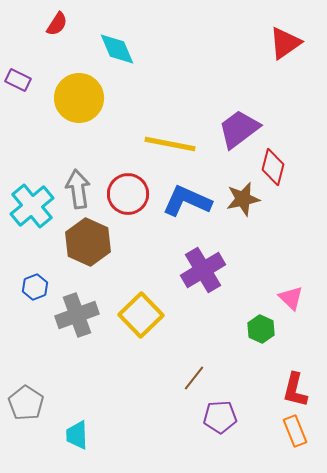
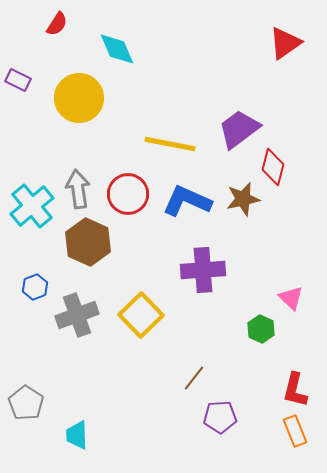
purple cross: rotated 27 degrees clockwise
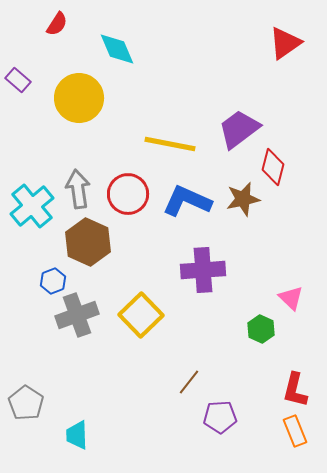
purple rectangle: rotated 15 degrees clockwise
blue hexagon: moved 18 px right, 6 px up
brown line: moved 5 px left, 4 px down
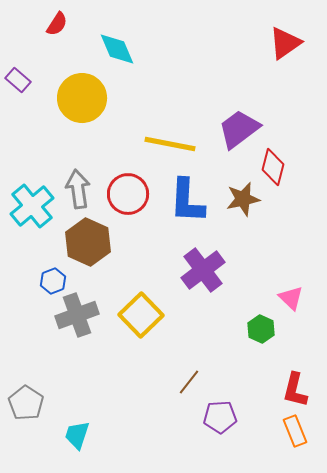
yellow circle: moved 3 px right
blue L-shape: rotated 111 degrees counterclockwise
purple cross: rotated 33 degrees counterclockwise
cyan trapezoid: rotated 20 degrees clockwise
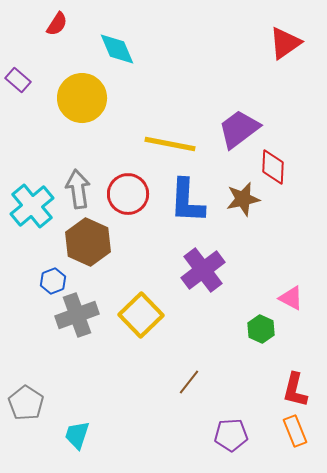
red diamond: rotated 12 degrees counterclockwise
pink triangle: rotated 16 degrees counterclockwise
purple pentagon: moved 11 px right, 18 px down
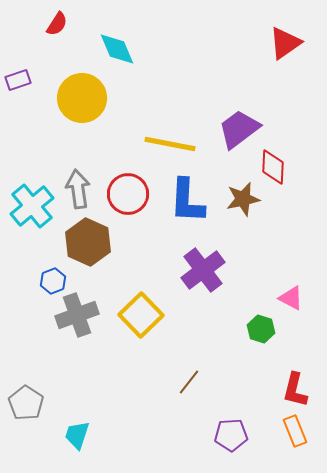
purple rectangle: rotated 60 degrees counterclockwise
green hexagon: rotated 8 degrees counterclockwise
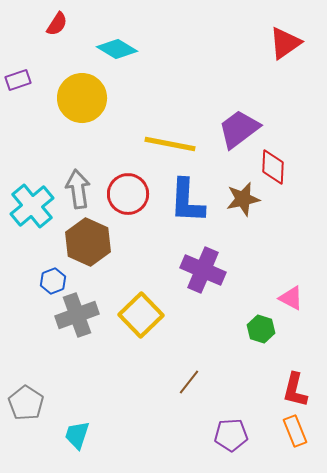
cyan diamond: rotated 36 degrees counterclockwise
purple cross: rotated 30 degrees counterclockwise
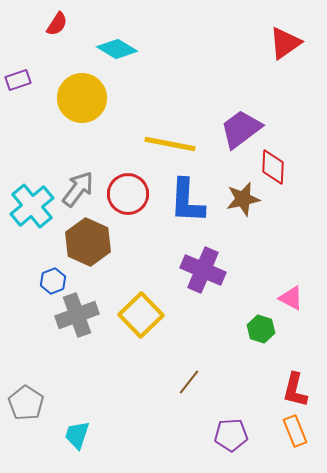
purple trapezoid: moved 2 px right
gray arrow: rotated 45 degrees clockwise
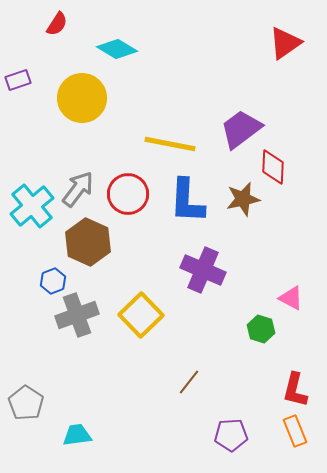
cyan trapezoid: rotated 64 degrees clockwise
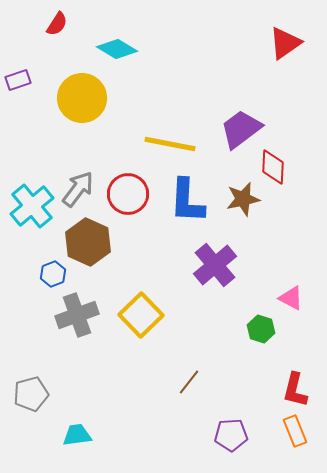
purple cross: moved 12 px right, 5 px up; rotated 27 degrees clockwise
blue hexagon: moved 7 px up
gray pentagon: moved 5 px right, 9 px up; rotated 24 degrees clockwise
